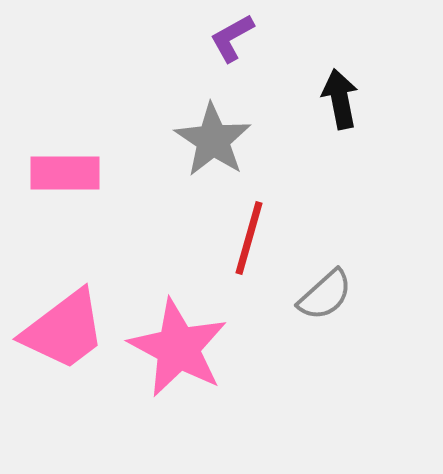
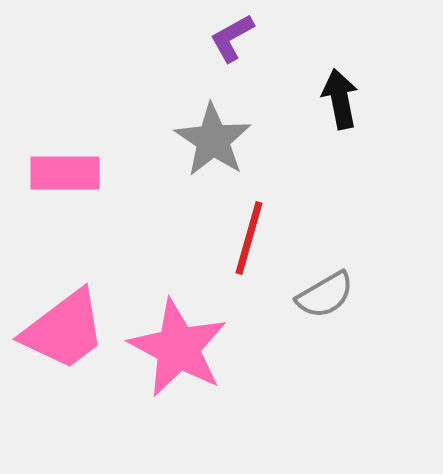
gray semicircle: rotated 12 degrees clockwise
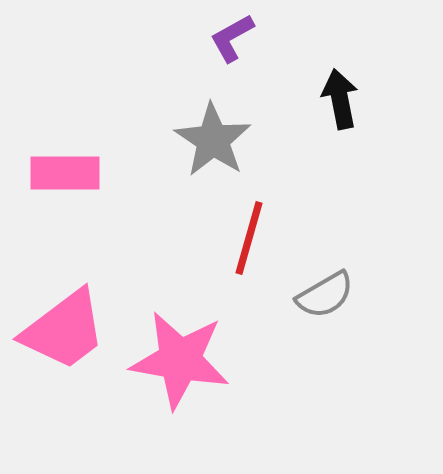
pink star: moved 2 px right, 12 px down; rotated 18 degrees counterclockwise
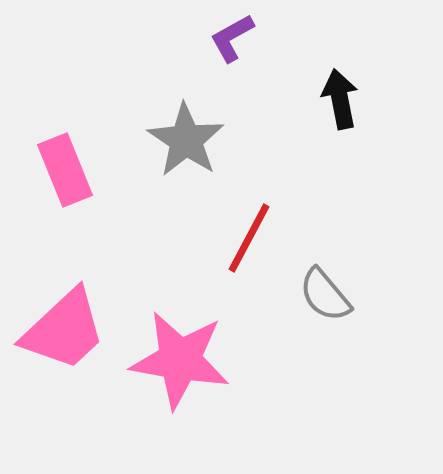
gray star: moved 27 px left
pink rectangle: moved 3 px up; rotated 68 degrees clockwise
red line: rotated 12 degrees clockwise
gray semicircle: rotated 80 degrees clockwise
pink trapezoid: rotated 6 degrees counterclockwise
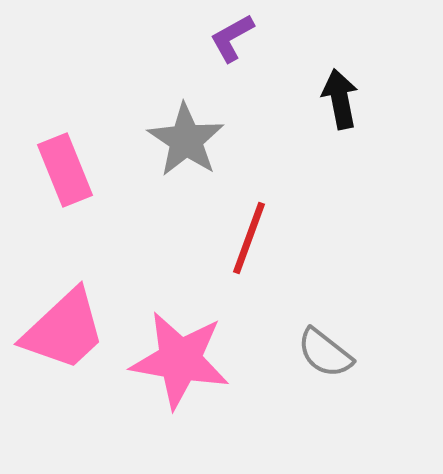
red line: rotated 8 degrees counterclockwise
gray semicircle: moved 58 px down; rotated 12 degrees counterclockwise
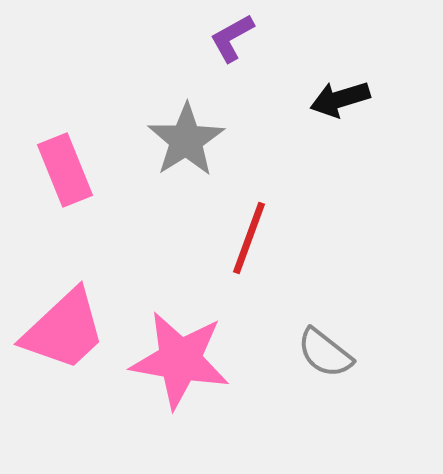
black arrow: rotated 96 degrees counterclockwise
gray star: rotated 6 degrees clockwise
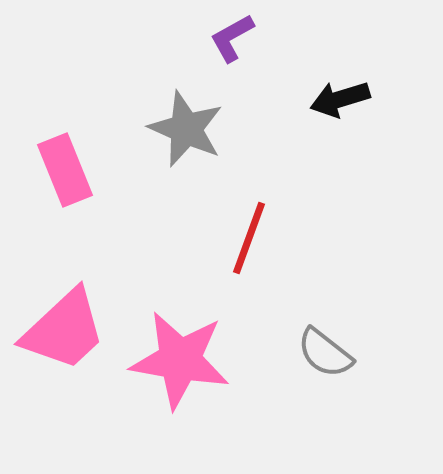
gray star: moved 11 px up; rotated 16 degrees counterclockwise
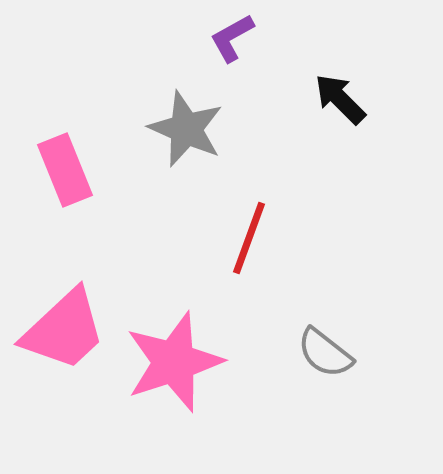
black arrow: rotated 62 degrees clockwise
pink star: moved 6 px left, 2 px down; rotated 28 degrees counterclockwise
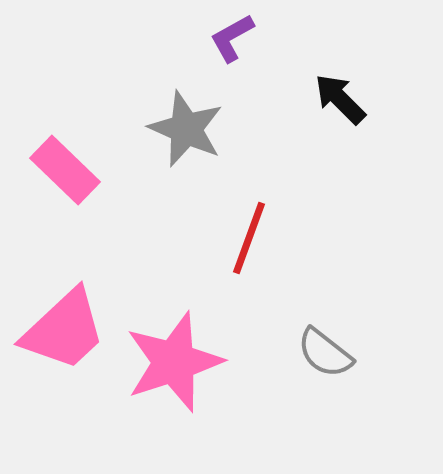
pink rectangle: rotated 24 degrees counterclockwise
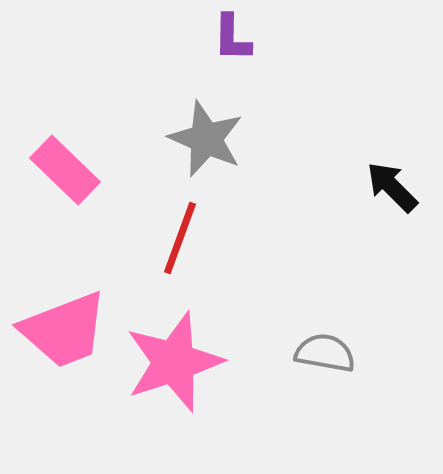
purple L-shape: rotated 60 degrees counterclockwise
black arrow: moved 52 px right, 88 px down
gray star: moved 20 px right, 10 px down
red line: moved 69 px left
pink trapezoid: rotated 22 degrees clockwise
gray semicircle: rotated 152 degrees clockwise
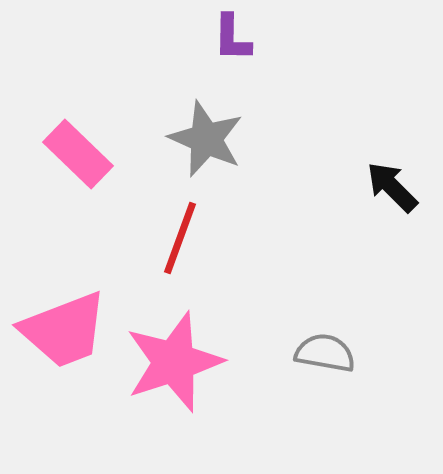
pink rectangle: moved 13 px right, 16 px up
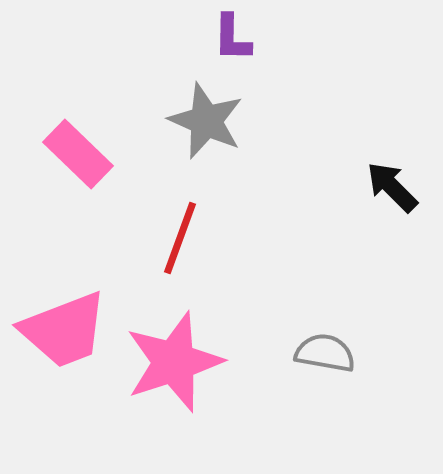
gray star: moved 18 px up
